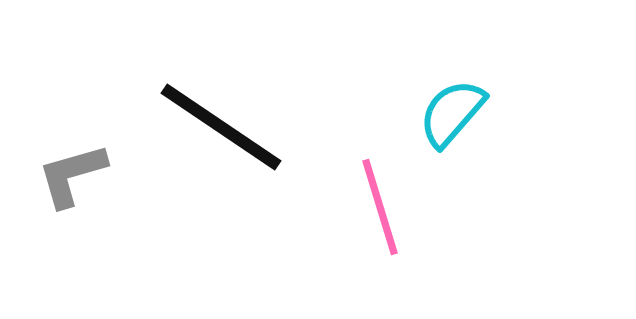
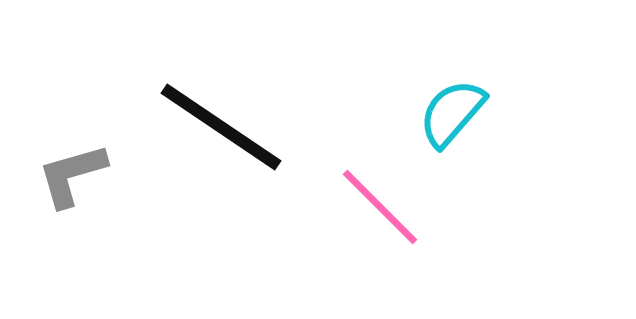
pink line: rotated 28 degrees counterclockwise
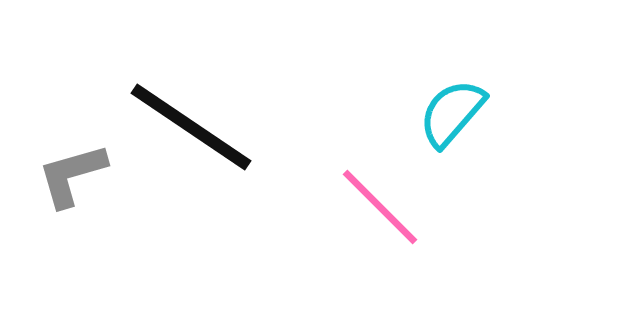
black line: moved 30 px left
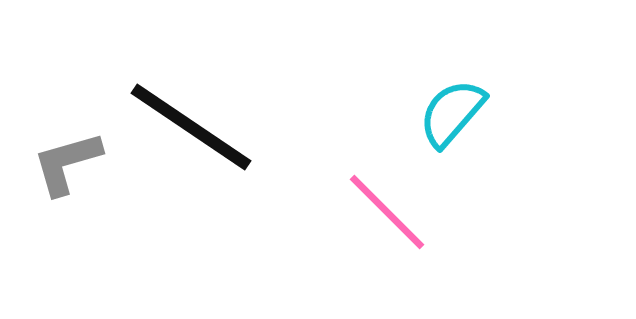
gray L-shape: moved 5 px left, 12 px up
pink line: moved 7 px right, 5 px down
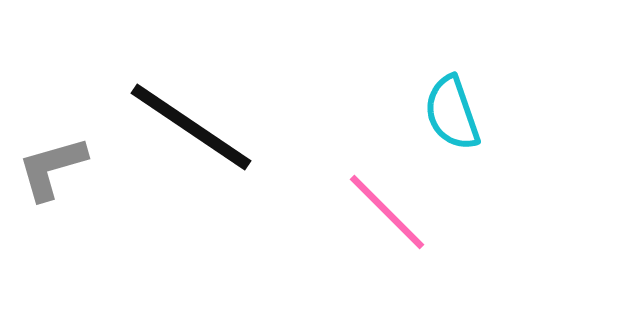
cyan semicircle: rotated 60 degrees counterclockwise
gray L-shape: moved 15 px left, 5 px down
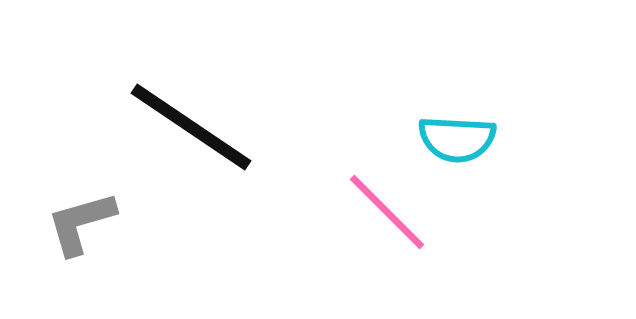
cyan semicircle: moved 5 px right, 26 px down; rotated 68 degrees counterclockwise
gray L-shape: moved 29 px right, 55 px down
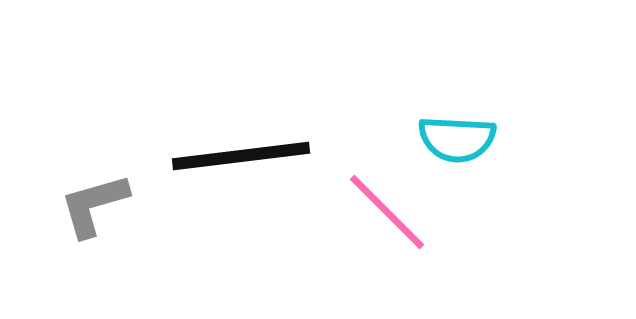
black line: moved 50 px right, 29 px down; rotated 41 degrees counterclockwise
gray L-shape: moved 13 px right, 18 px up
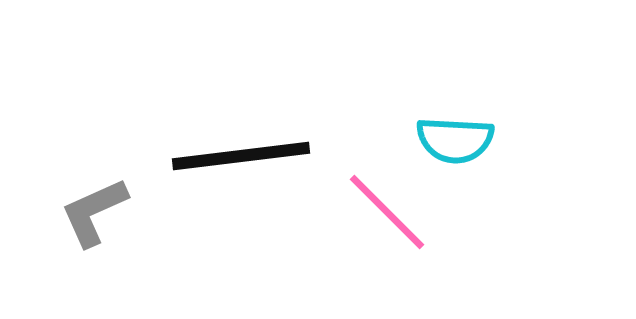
cyan semicircle: moved 2 px left, 1 px down
gray L-shape: moved 7 px down; rotated 8 degrees counterclockwise
